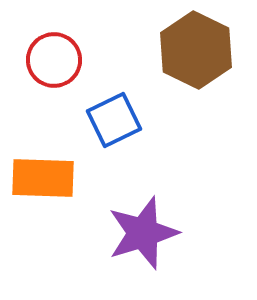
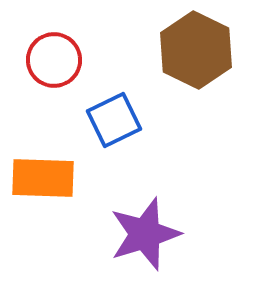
purple star: moved 2 px right, 1 px down
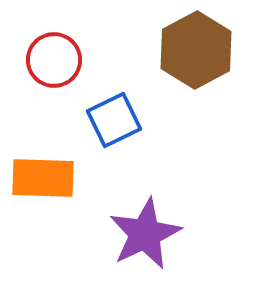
brown hexagon: rotated 6 degrees clockwise
purple star: rotated 8 degrees counterclockwise
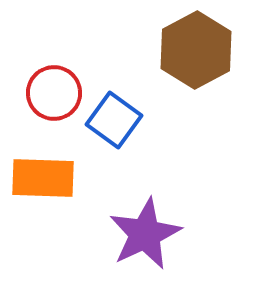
red circle: moved 33 px down
blue square: rotated 28 degrees counterclockwise
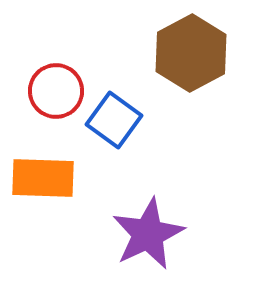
brown hexagon: moved 5 px left, 3 px down
red circle: moved 2 px right, 2 px up
purple star: moved 3 px right
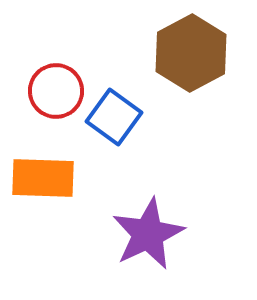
blue square: moved 3 px up
